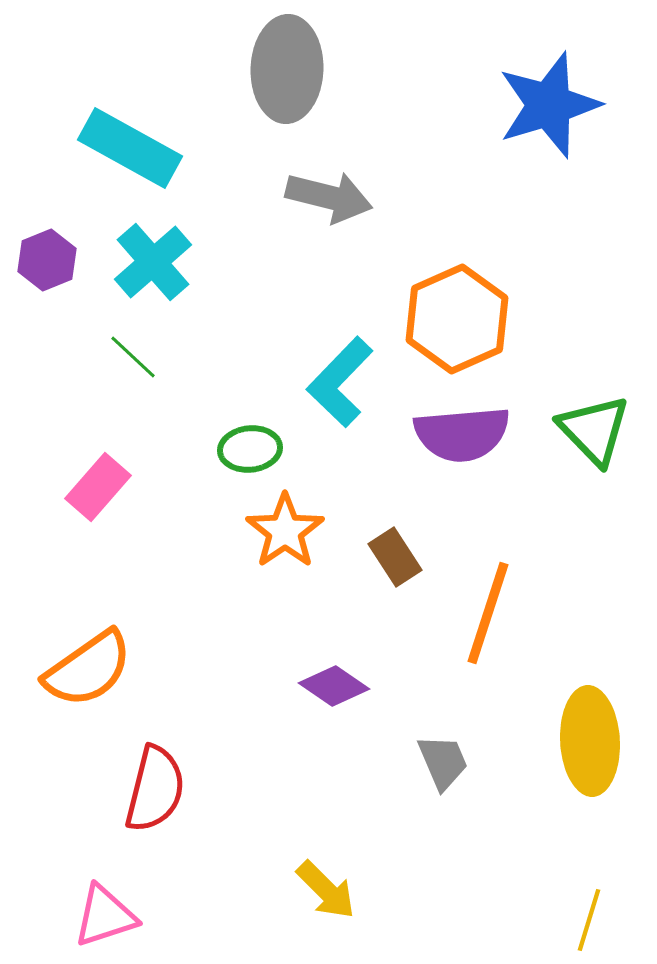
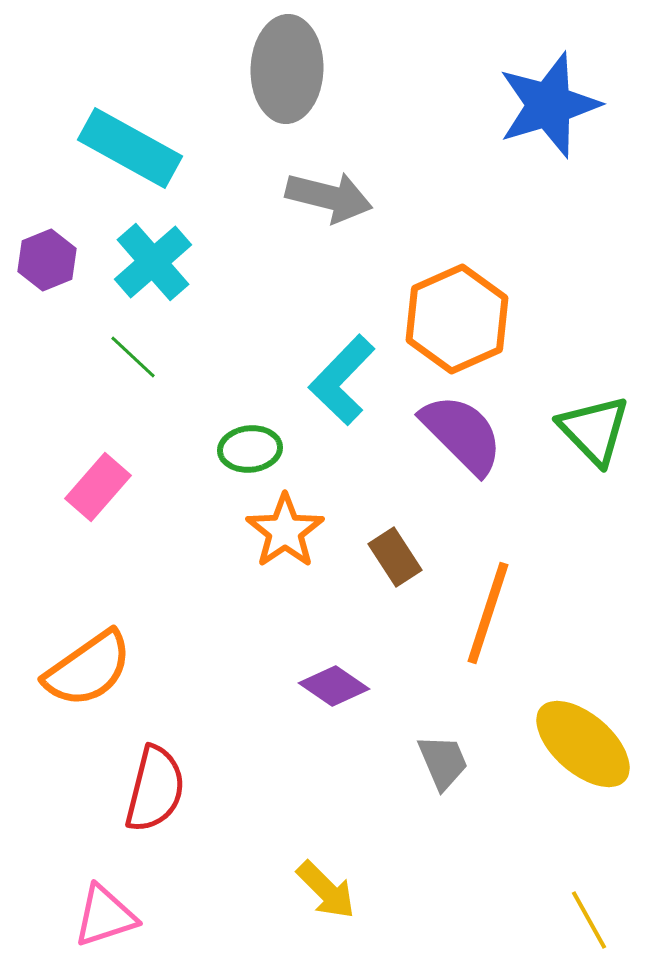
cyan L-shape: moved 2 px right, 2 px up
purple semicircle: rotated 130 degrees counterclockwise
yellow ellipse: moved 7 px left, 3 px down; rotated 46 degrees counterclockwise
yellow line: rotated 46 degrees counterclockwise
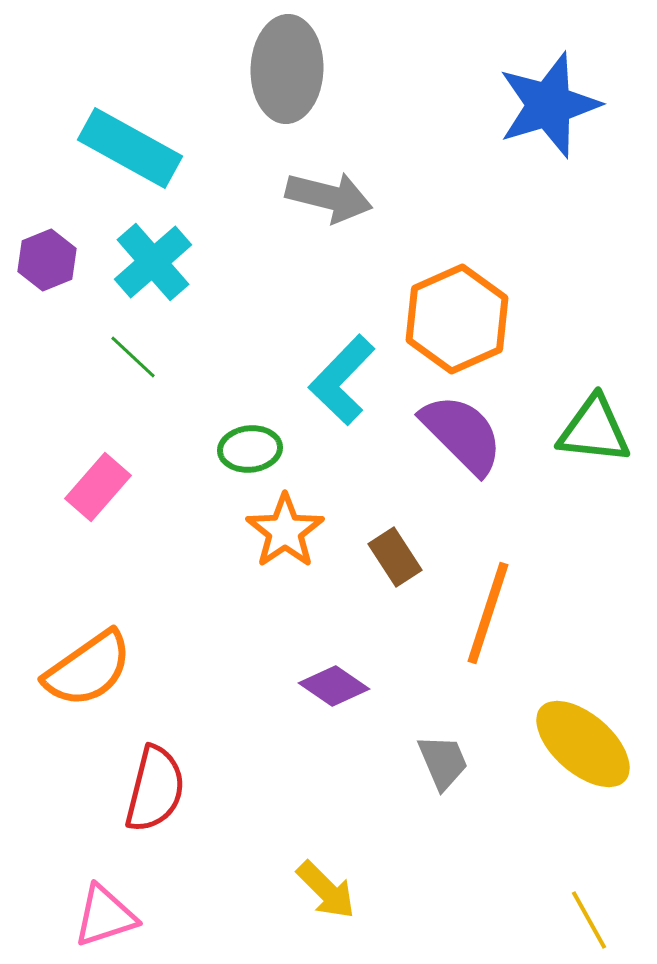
green triangle: rotated 40 degrees counterclockwise
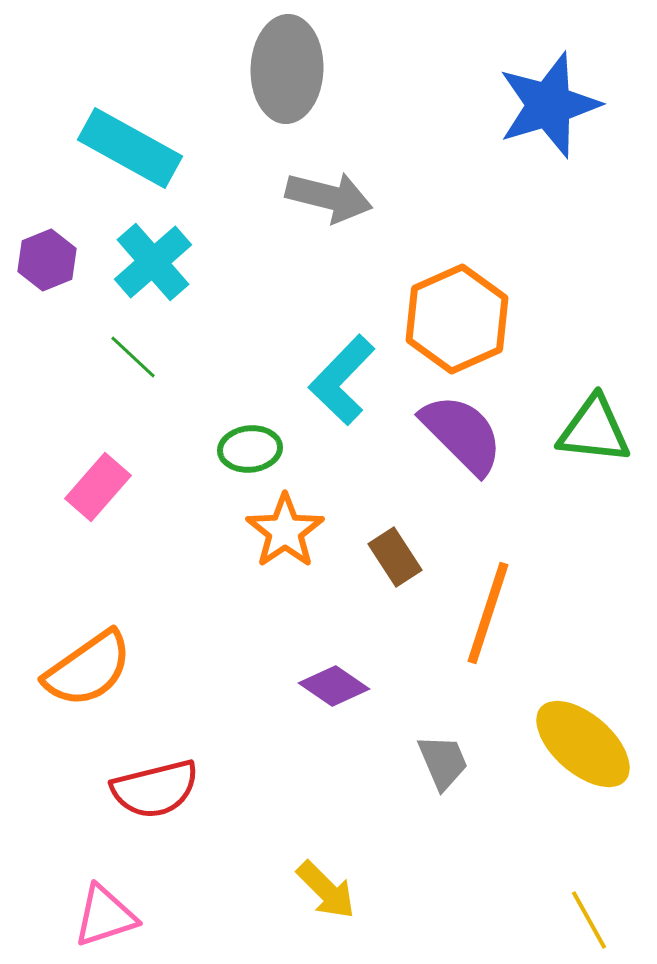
red semicircle: rotated 62 degrees clockwise
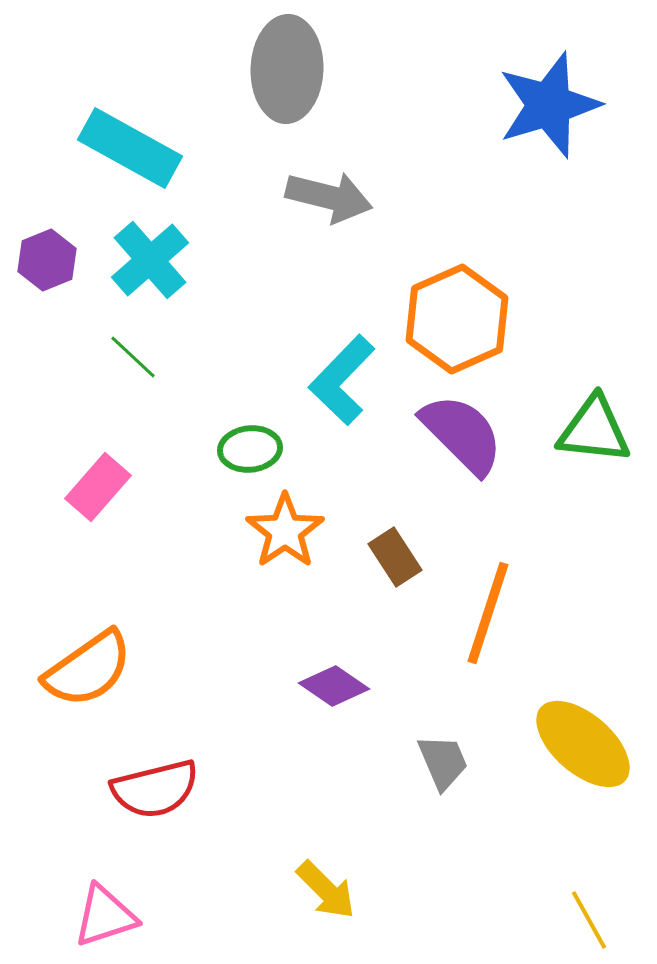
cyan cross: moved 3 px left, 2 px up
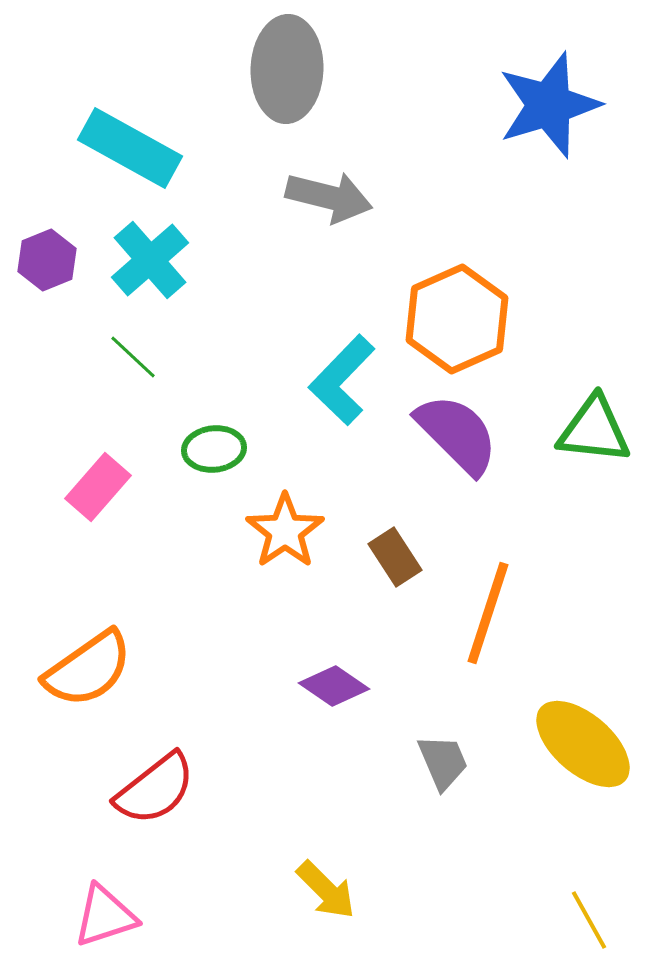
purple semicircle: moved 5 px left
green ellipse: moved 36 px left
red semicircle: rotated 24 degrees counterclockwise
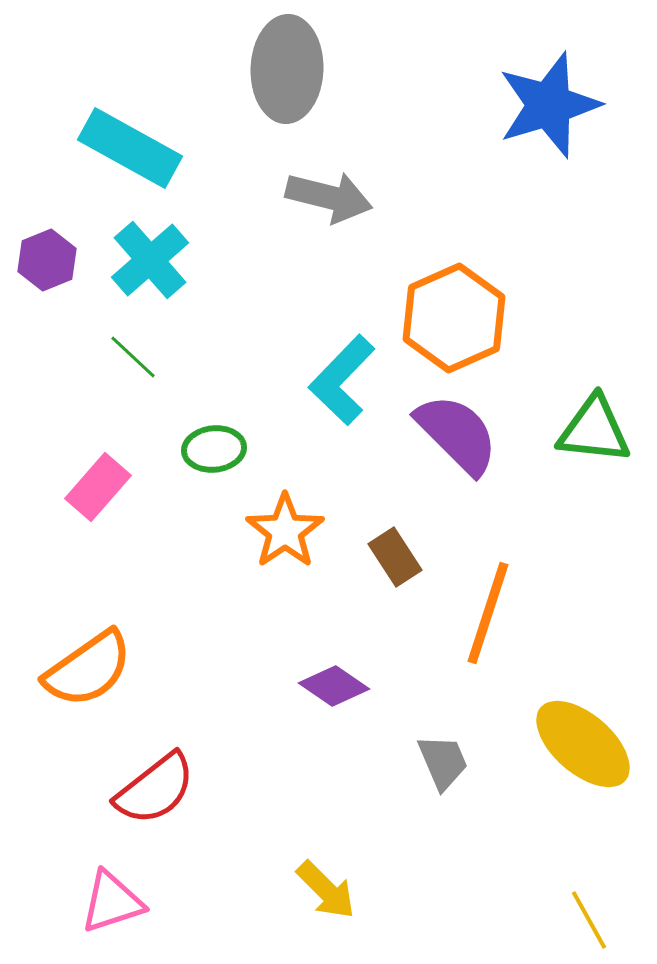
orange hexagon: moved 3 px left, 1 px up
pink triangle: moved 7 px right, 14 px up
